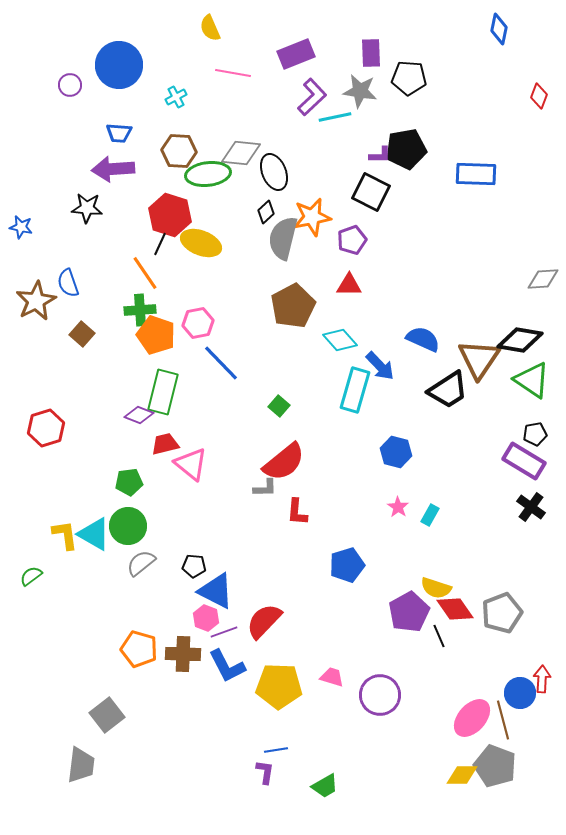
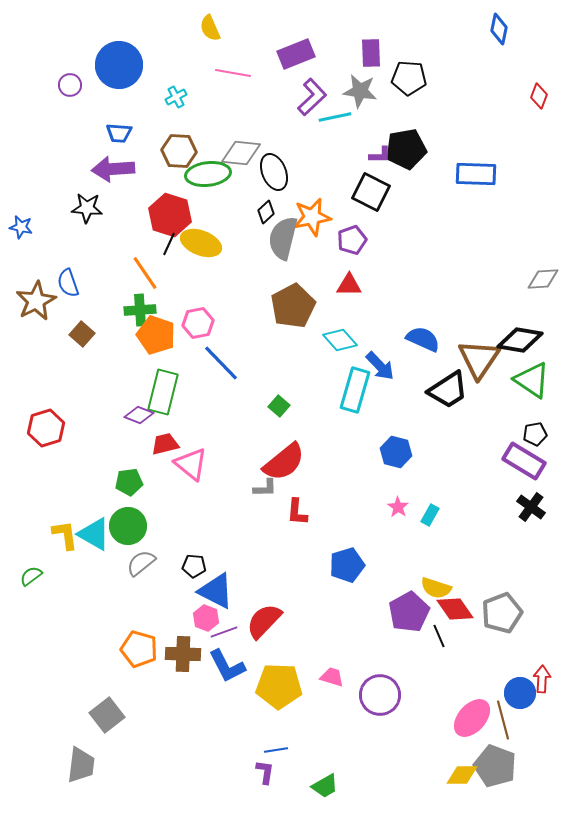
black line at (160, 244): moved 9 px right
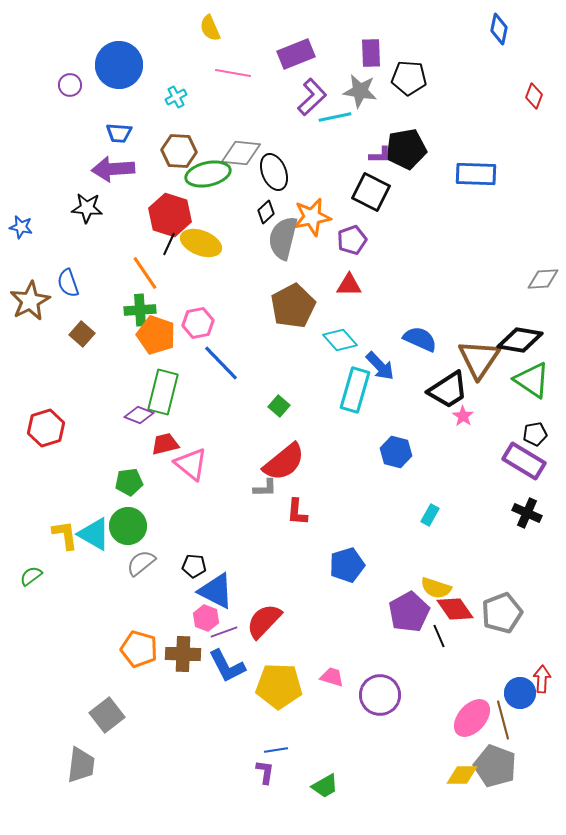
red diamond at (539, 96): moved 5 px left
green ellipse at (208, 174): rotated 6 degrees counterclockwise
brown star at (36, 301): moved 6 px left
blue semicircle at (423, 339): moved 3 px left
pink star at (398, 507): moved 65 px right, 91 px up
black cross at (531, 507): moved 4 px left, 6 px down; rotated 12 degrees counterclockwise
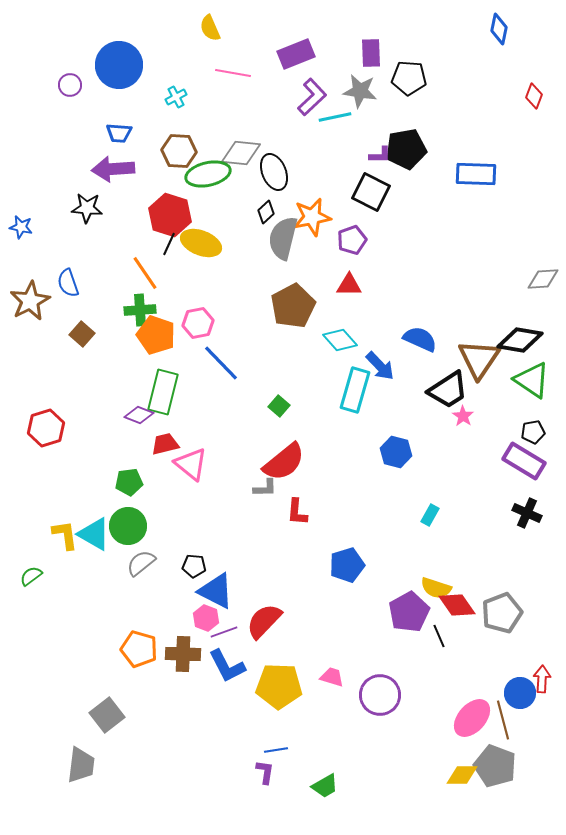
black pentagon at (535, 434): moved 2 px left, 2 px up
red diamond at (455, 609): moved 2 px right, 4 px up
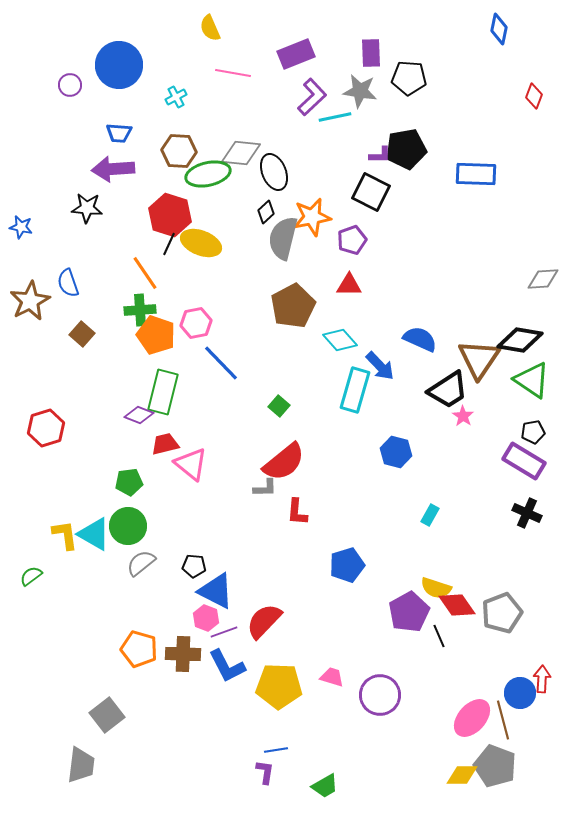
pink hexagon at (198, 323): moved 2 px left
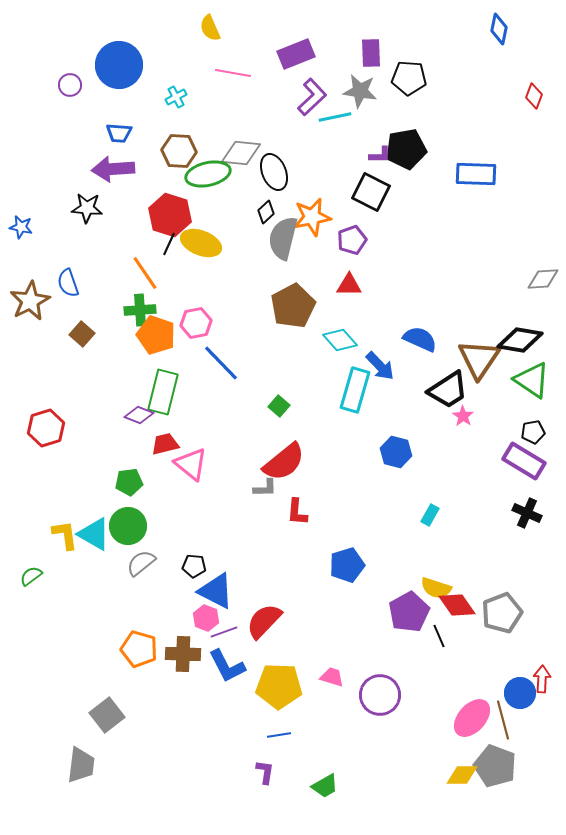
blue line at (276, 750): moved 3 px right, 15 px up
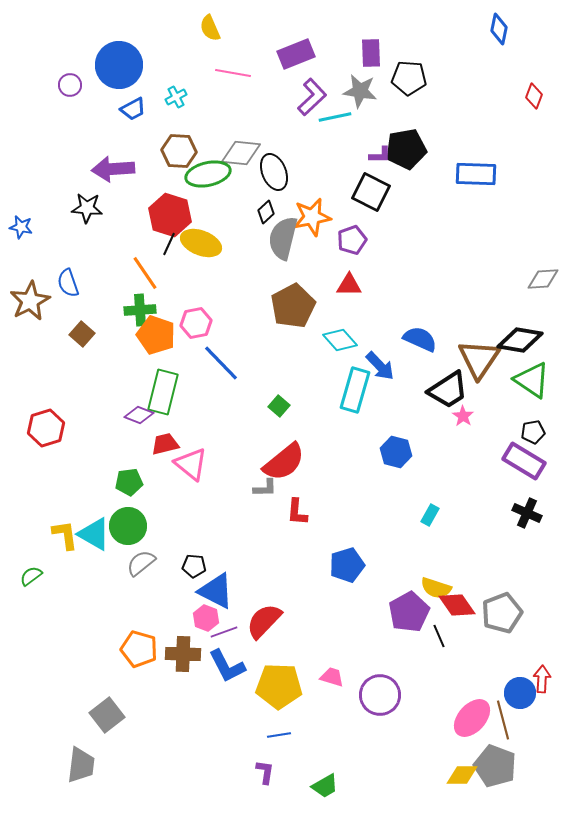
blue trapezoid at (119, 133): moved 14 px right, 24 px up; rotated 32 degrees counterclockwise
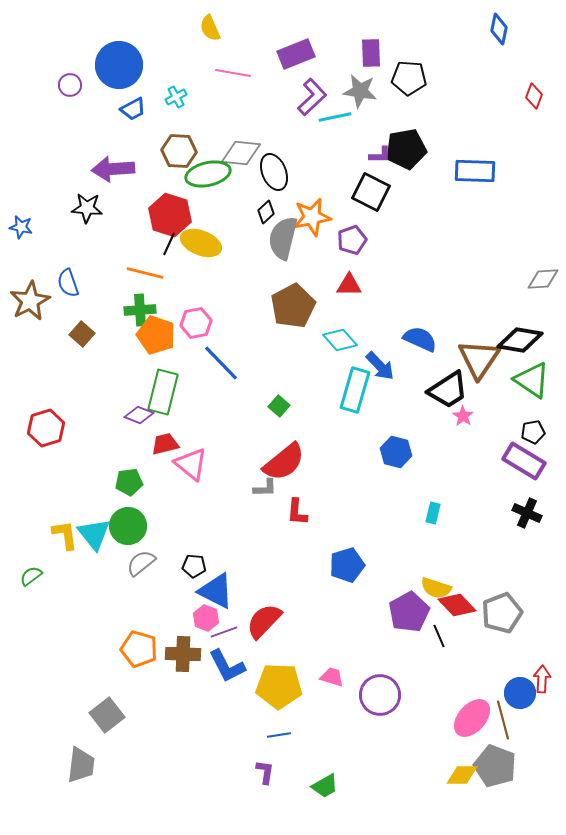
blue rectangle at (476, 174): moved 1 px left, 3 px up
orange line at (145, 273): rotated 42 degrees counterclockwise
cyan rectangle at (430, 515): moved 3 px right, 2 px up; rotated 15 degrees counterclockwise
cyan triangle at (94, 534): rotated 21 degrees clockwise
red diamond at (457, 605): rotated 9 degrees counterclockwise
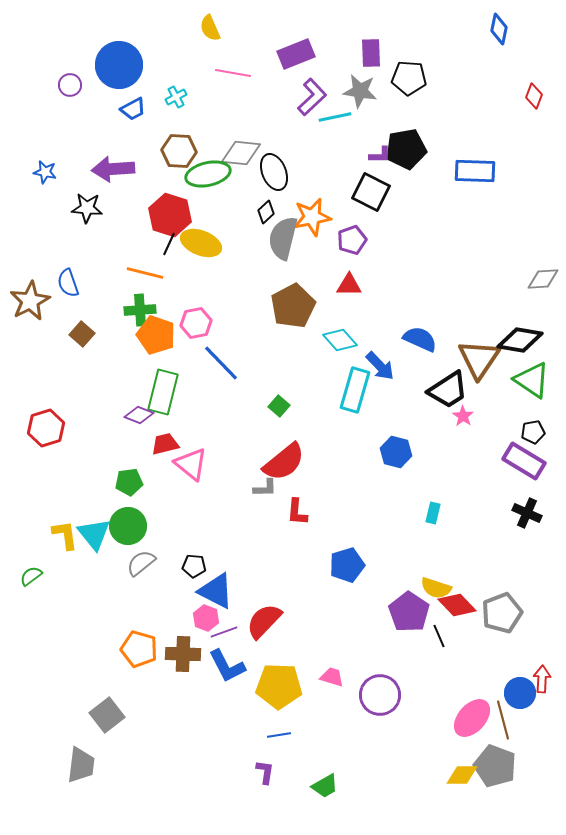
blue star at (21, 227): moved 24 px right, 55 px up
purple pentagon at (409, 612): rotated 9 degrees counterclockwise
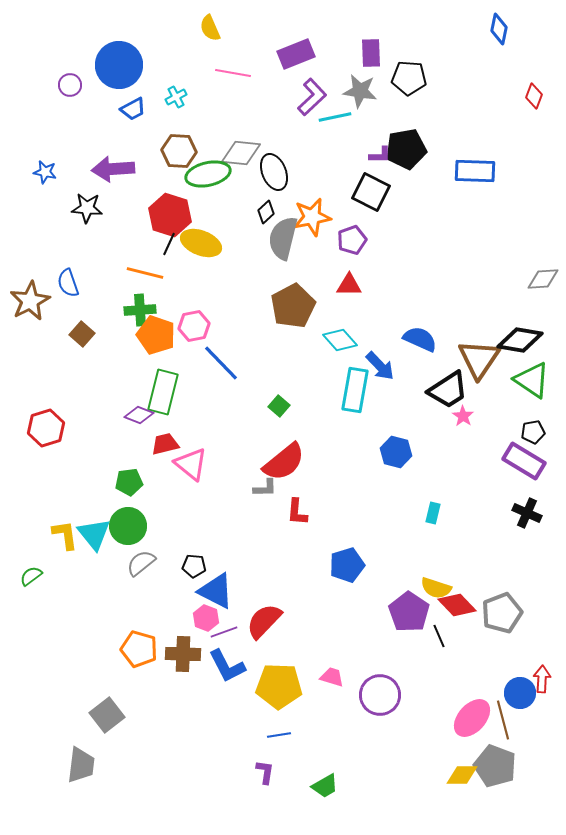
pink hexagon at (196, 323): moved 2 px left, 3 px down
cyan rectangle at (355, 390): rotated 6 degrees counterclockwise
